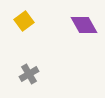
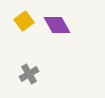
purple diamond: moved 27 px left
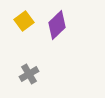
purple diamond: rotated 76 degrees clockwise
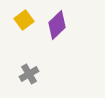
yellow square: moved 1 px up
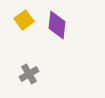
purple diamond: rotated 40 degrees counterclockwise
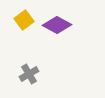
purple diamond: rotated 68 degrees counterclockwise
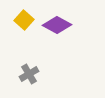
yellow square: rotated 12 degrees counterclockwise
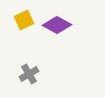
yellow square: rotated 24 degrees clockwise
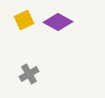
purple diamond: moved 1 px right, 3 px up
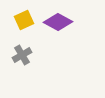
gray cross: moved 7 px left, 19 px up
